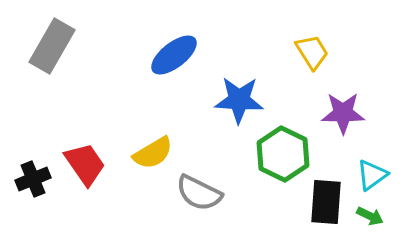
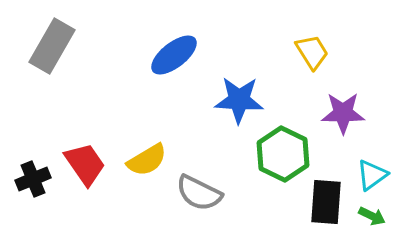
yellow semicircle: moved 6 px left, 7 px down
green arrow: moved 2 px right
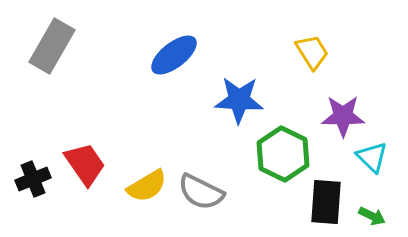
purple star: moved 3 px down
yellow semicircle: moved 26 px down
cyan triangle: moved 18 px up; rotated 40 degrees counterclockwise
gray semicircle: moved 2 px right, 1 px up
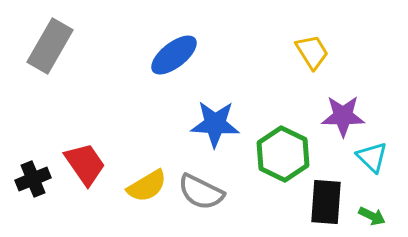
gray rectangle: moved 2 px left
blue star: moved 24 px left, 24 px down
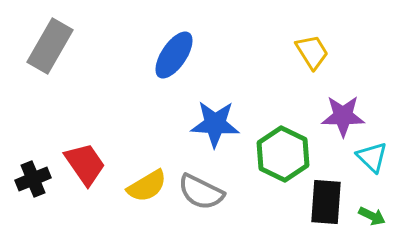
blue ellipse: rotated 18 degrees counterclockwise
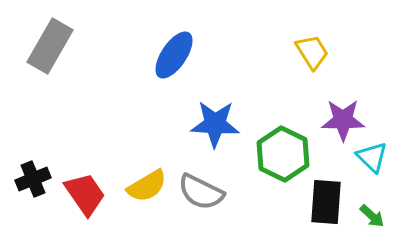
purple star: moved 4 px down
red trapezoid: moved 30 px down
green arrow: rotated 16 degrees clockwise
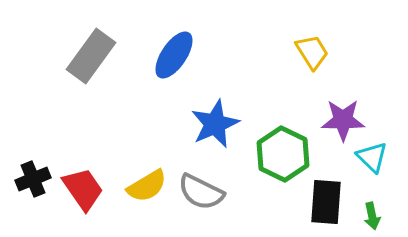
gray rectangle: moved 41 px right, 10 px down; rotated 6 degrees clockwise
blue star: rotated 27 degrees counterclockwise
red trapezoid: moved 2 px left, 5 px up
green arrow: rotated 36 degrees clockwise
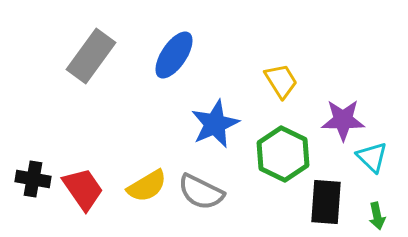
yellow trapezoid: moved 31 px left, 29 px down
black cross: rotated 32 degrees clockwise
green arrow: moved 5 px right
